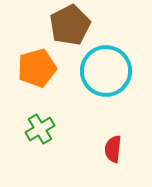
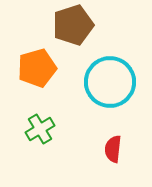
brown pentagon: moved 3 px right; rotated 9 degrees clockwise
cyan circle: moved 4 px right, 11 px down
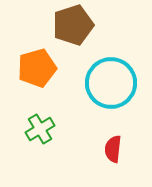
cyan circle: moved 1 px right, 1 px down
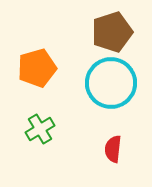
brown pentagon: moved 39 px right, 7 px down
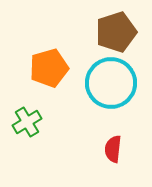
brown pentagon: moved 4 px right
orange pentagon: moved 12 px right
green cross: moved 13 px left, 7 px up
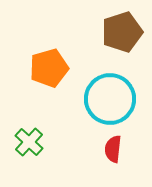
brown pentagon: moved 6 px right
cyan circle: moved 1 px left, 16 px down
green cross: moved 2 px right, 20 px down; rotated 16 degrees counterclockwise
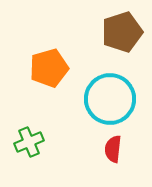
green cross: rotated 24 degrees clockwise
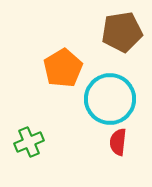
brown pentagon: rotated 9 degrees clockwise
orange pentagon: moved 14 px right; rotated 15 degrees counterclockwise
red semicircle: moved 5 px right, 7 px up
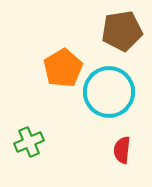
brown pentagon: moved 1 px up
cyan circle: moved 1 px left, 7 px up
red semicircle: moved 4 px right, 8 px down
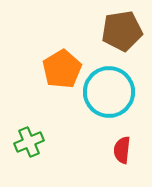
orange pentagon: moved 1 px left, 1 px down
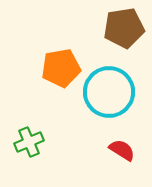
brown pentagon: moved 2 px right, 3 px up
orange pentagon: moved 1 px left, 1 px up; rotated 21 degrees clockwise
red semicircle: rotated 116 degrees clockwise
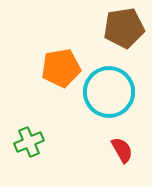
red semicircle: rotated 28 degrees clockwise
